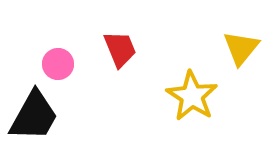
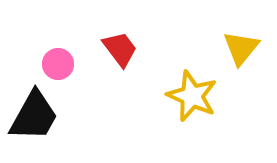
red trapezoid: rotated 15 degrees counterclockwise
yellow star: rotated 9 degrees counterclockwise
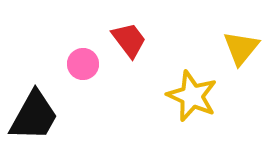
red trapezoid: moved 9 px right, 9 px up
pink circle: moved 25 px right
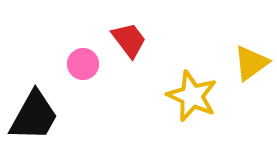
yellow triangle: moved 10 px right, 15 px down; rotated 15 degrees clockwise
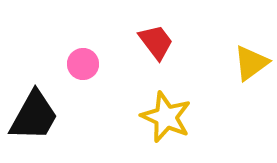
red trapezoid: moved 27 px right, 2 px down
yellow star: moved 26 px left, 21 px down
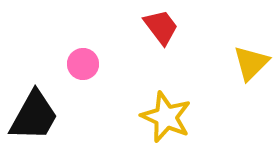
red trapezoid: moved 5 px right, 15 px up
yellow triangle: rotated 9 degrees counterclockwise
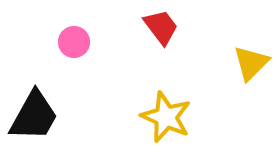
pink circle: moved 9 px left, 22 px up
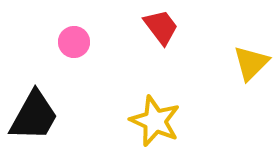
yellow star: moved 11 px left, 4 px down
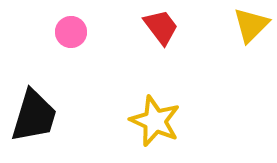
pink circle: moved 3 px left, 10 px up
yellow triangle: moved 38 px up
black trapezoid: rotated 12 degrees counterclockwise
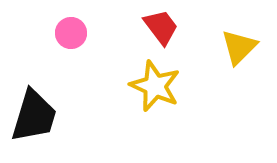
yellow triangle: moved 12 px left, 22 px down
pink circle: moved 1 px down
yellow star: moved 35 px up
